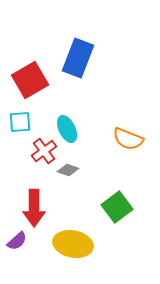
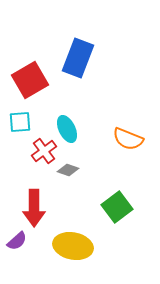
yellow ellipse: moved 2 px down
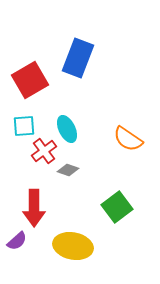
cyan square: moved 4 px right, 4 px down
orange semicircle: rotated 12 degrees clockwise
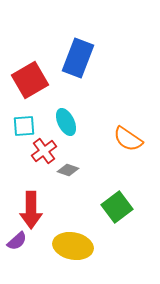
cyan ellipse: moved 1 px left, 7 px up
red arrow: moved 3 px left, 2 px down
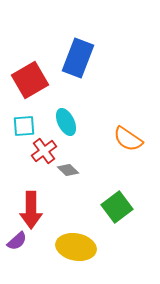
gray diamond: rotated 25 degrees clockwise
yellow ellipse: moved 3 px right, 1 px down
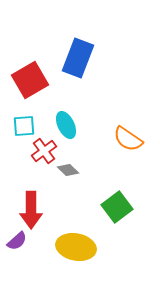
cyan ellipse: moved 3 px down
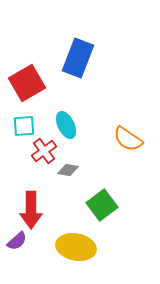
red square: moved 3 px left, 3 px down
gray diamond: rotated 35 degrees counterclockwise
green square: moved 15 px left, 2 px up
